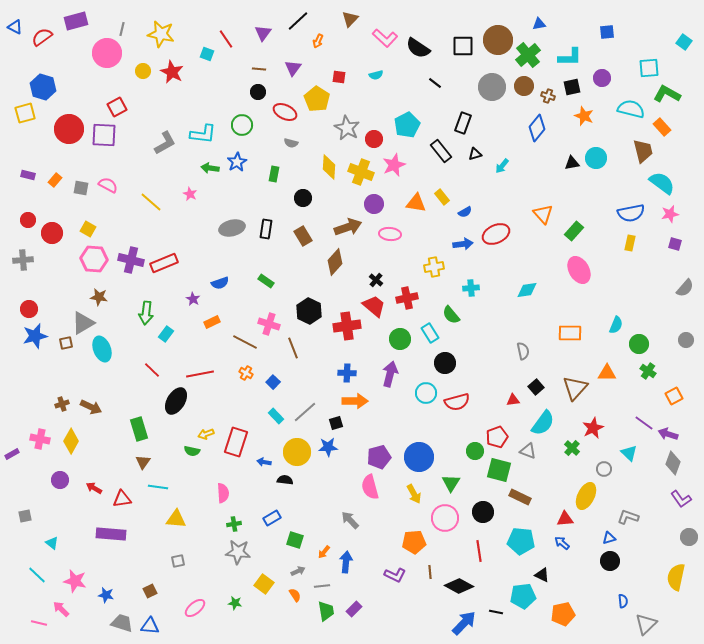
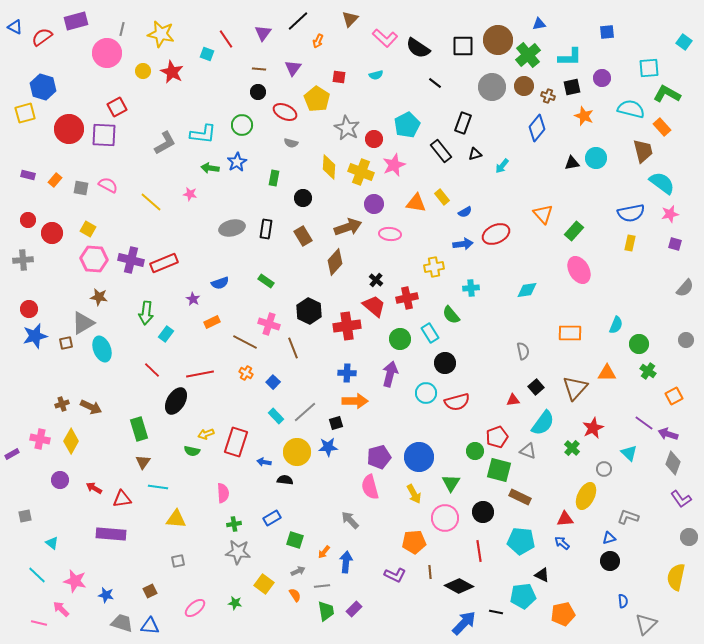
green rectangle at (274, 174): moved 4 px down
pink star at (190, 194): rotated 16 degrees counterclockwise
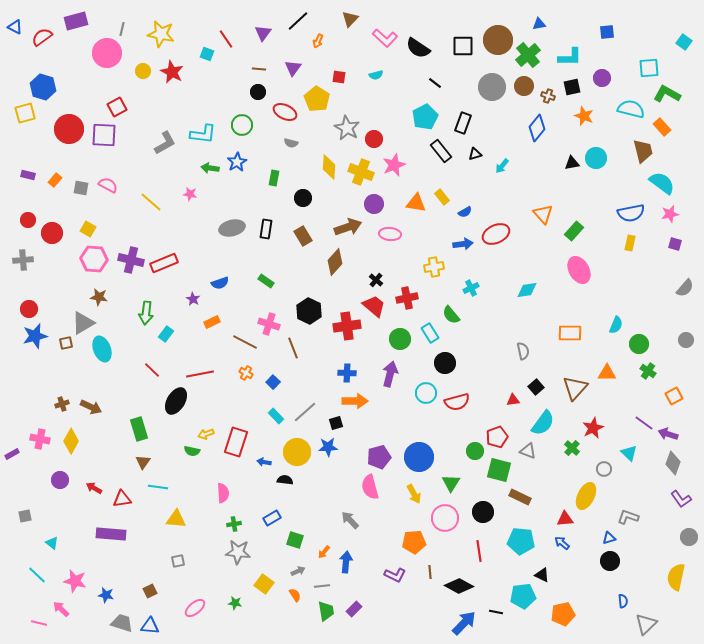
cyan pentagon at (407, 125): moved 18 px right, 8 px up
cyan cross at (471, 288): rotated 21 degrees counterclockwise
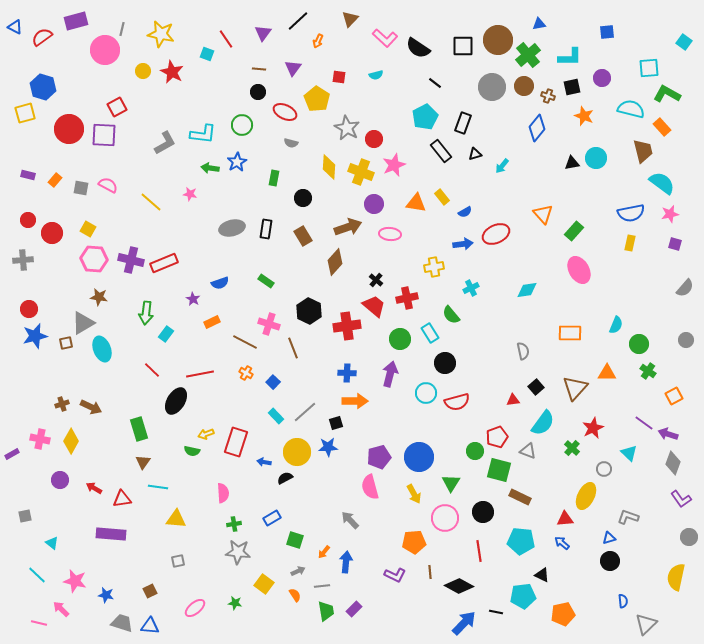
pink circle at (107, 53): moved 2 px left, 3 px up
black semicircle at (285, 480): moved 2 px up; rotated 35 degrees counterclockwise
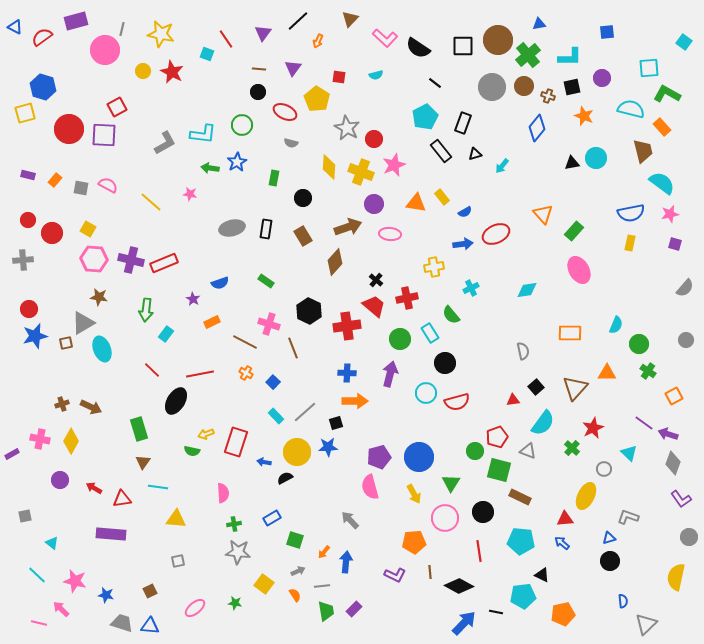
green arrow at (146, 313): moved 3 px up
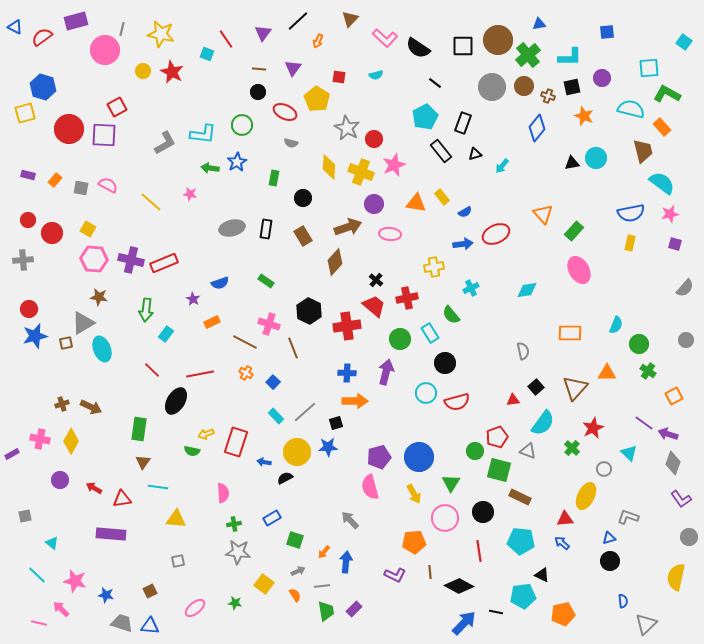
purple arrow at (390, 374): moved 4 px left, 2 px up
green rectangle at (139, 429): rotated 25 degrees clockwise
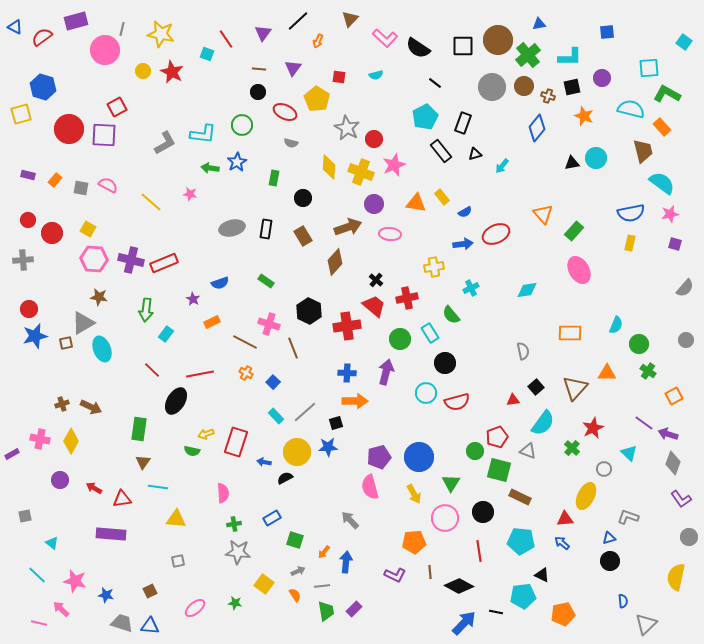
yellow square at (25, 113): moved 4 px left, 1 px down
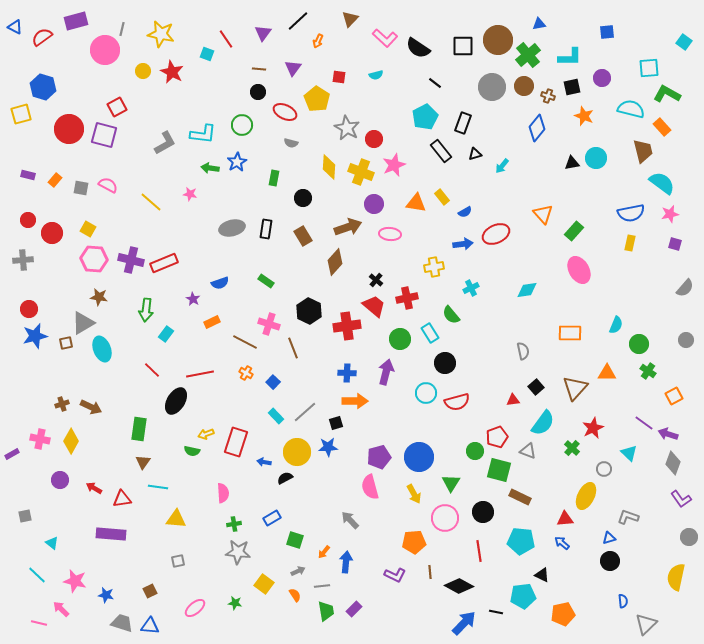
purple square at (104, 135): rotated 12 degrees clockwise
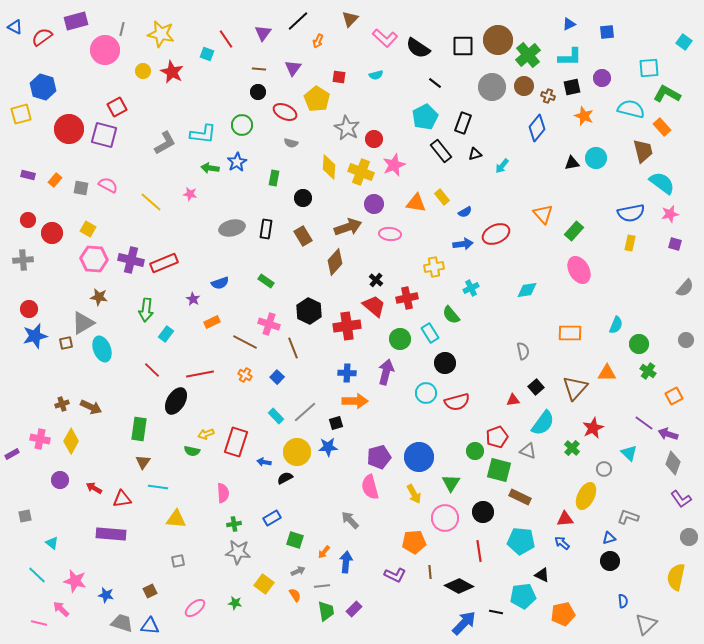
blue triangle at (539, 24): moved 30 px right; rotated 16 degrees counterclockwise
orange cross at (246, 373): moved 1 px left, 2 px down
blue square at (273, 382): moved 4 px right, 5 px up
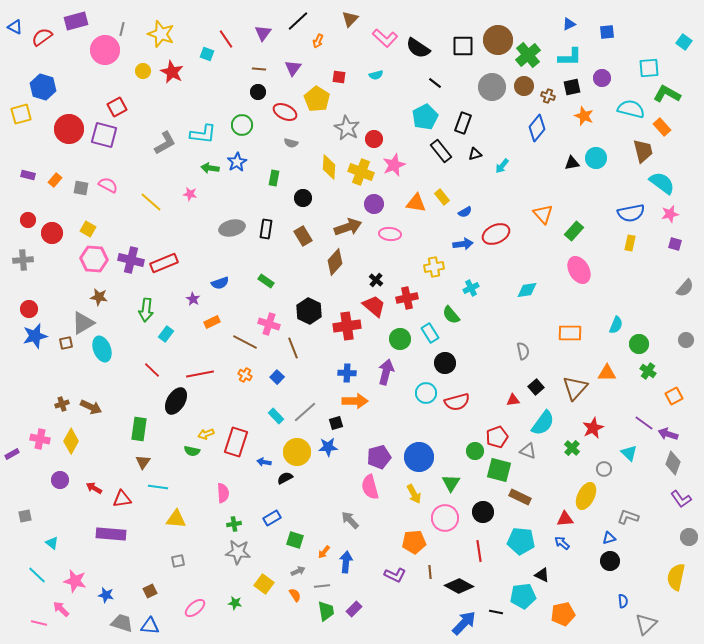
yellow star at (161, 34): rotated 8 degrees clockwise
